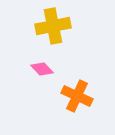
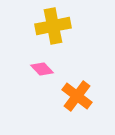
orange cross: rotated 12 degrees clockwise
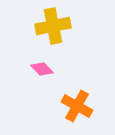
orange cross: moved 10 px down; rotated 8 degrees counterclockwise
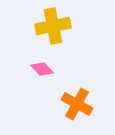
orange cross: moved 2 px up
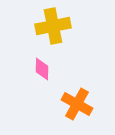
pink diamond: rotated 45 degrees clockwise
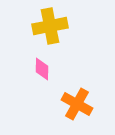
yellow cross: moved 3 px left
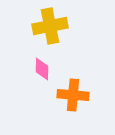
orange cross: moved 4 px left, 9 px up; rotated 24 degrees counterclockwise
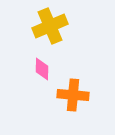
yellow cross: rotated 12 degrees counterclockwise
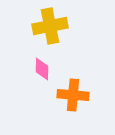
yellow cross: rotated 12 degrees clockwise
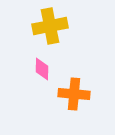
orange cross: moved 1 px right, 1 px up
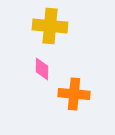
yellow cross: rotated 16 degrees clockwise
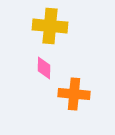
pink diamond: moved 2 px right, 1 px up
